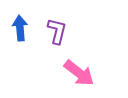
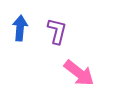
blue arrow: rotated 10 degrees clockwise
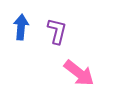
blue arrow: moved 1 px right, 1 px up
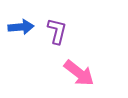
blue arrow: rotated 80 degrees clockwise
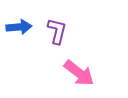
blue arrow: moved 2 px left
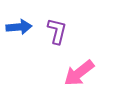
pink arrow: rotated 104 degrees clockwise
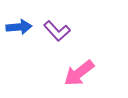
purple L-shape: rotated 124 degrees clockwise
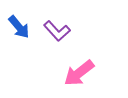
blue arrow: rotated 55 degrees clockwise
